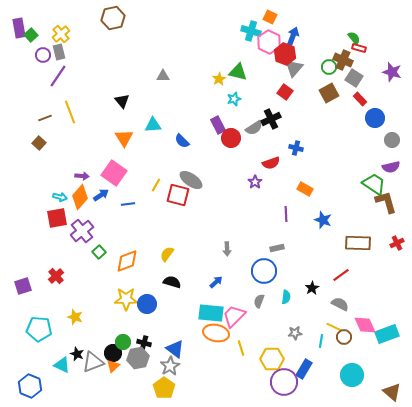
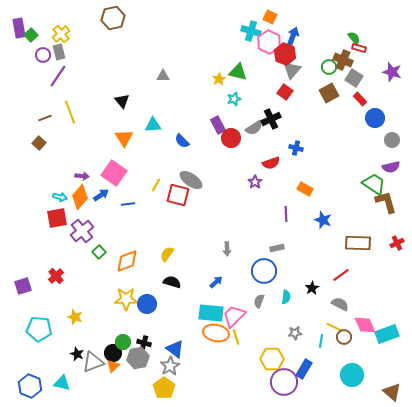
gray triangle at (294, 68): moved 2 px left, 2 px down
yellow line at (241, 348): moved 5 px left, 11 px up
cyan triangle at (62, 365): moved 18 px down; rotated 12 degrees counterclockwise
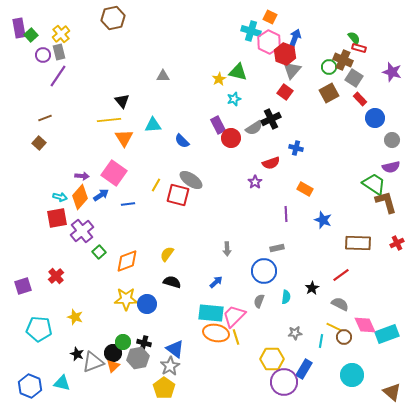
blue arrow at (293, 36): moved 2 px right, 2 px down
yellow line at (70, 112): moved 39 px right, 8 px down; rotated 75 degrees counterclockwise
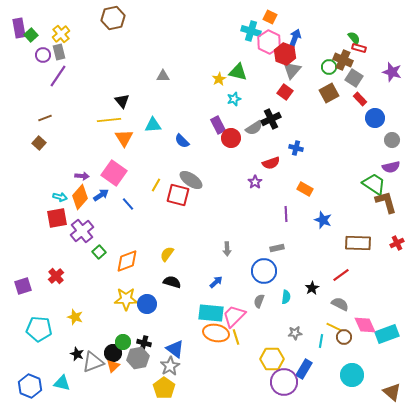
blue line at (128, 204): rotated 56 degrees clockwise
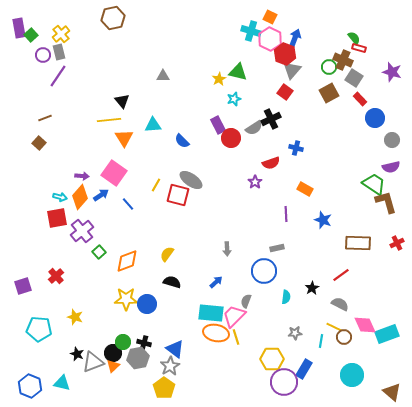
pink hexagon at (269, 42): moved 1 px right, 3 px up
gray semicircle at (259, 301): moved 13 px left
